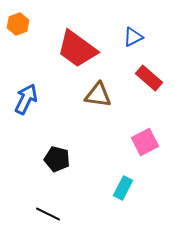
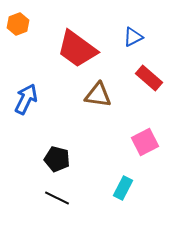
black line: moved 9 px right, 16 px up
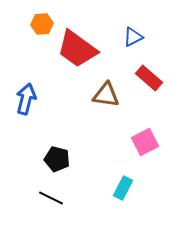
orange hexagon: moved 24 px right; rotated 15 degrees clockwise
brown triangle: moved 8 px right
blue arrow: rotated 12 degrees counterclockwise
black line: moved 6 px left
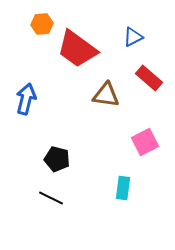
cyan rectangle: rotated 20 degrees counterclockwise
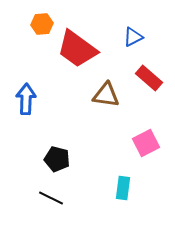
blue arrow: rotated 12 degrees counterclockwise
pink square: moved 1 px right, 1 px down
